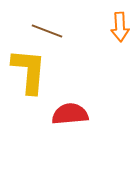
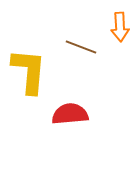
brown line: moved 34 px right, 16 px down
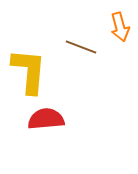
orange arrow: rotated 12 degrees counterclockwise
red semicircle: moved 24 px left, 5 px down
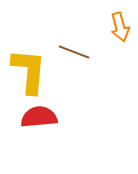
brown line: moved 7 px left, 5 px down
red semicircle: moved 7 px left, 2 px up
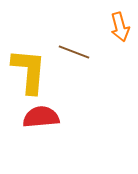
red semicircle: moved 2 px right
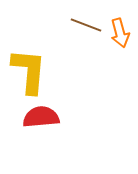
orange arrow: moved 6 px down
brown line: moved 12 px right, 27 px up
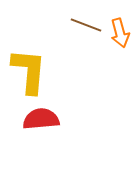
red semicircle: moved 2 px down
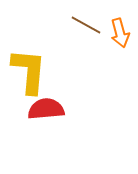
brown line: rotated 8 degrees clockwise
red semicircle: moved 5 px right, 10 px up
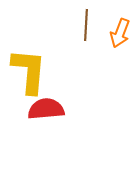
brown line: rotated 64 degrees clockwise
orange arrow: rotated 36 degrees clockwise
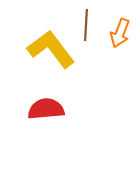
yellow L-shape: moved 22 px right, 22 px up; rotated 42 degrees counterclockwise
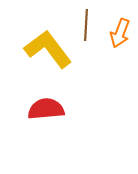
yellow L-shape: moved 3 px left
